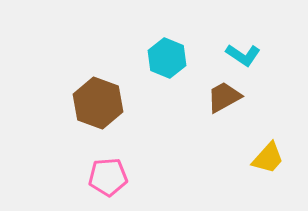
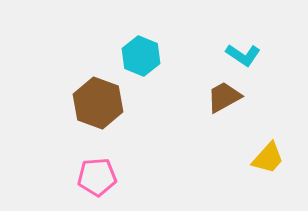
cyan hexagon: moved 26 px left, 2 px up
pink pentagon: moved 11 px left
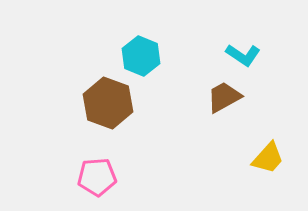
brown hexagon: moved 10 px right
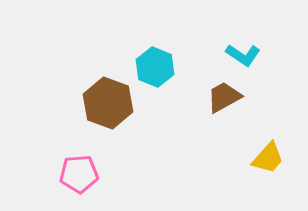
cyan hexagon: moved 14 px right, 11 px down
pink pentagon: moved 18 px left, 3 px up
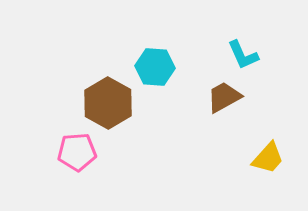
cyan L-shape: rotated 32 degrees clockwise
cyan hexagon: rotated 18 degrees counterclockwise
brown hexagon: rotated 9 degrees clockwise
pink pentagon: moved 2 px left, 22 px up
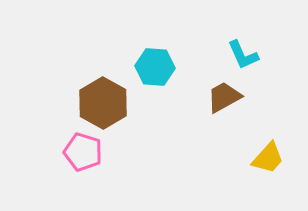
brown hexagon: moved 5 px left
pink pentagon: moved 6 px right; rotated 21 degrees clockwise
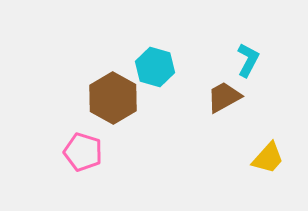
cyan L-shape: moved 5 px right, 5 px down; rotated 128 degrees counterclockwise
cyan hexagon: rotated 12 degrees clockwise
brown hexagon: moved 10 px right, 5 px up
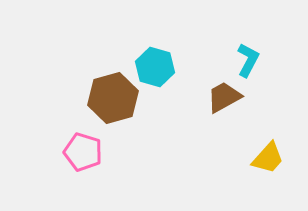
brown hexagon: rotated 15 degrees clockwise
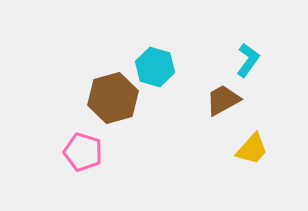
cyan L-shape: rotated 8 degrees clockwise
brown trapezoid: moved 1 px left, 3 px down
yellow trapezoid: moved 16 px left, 9 px up
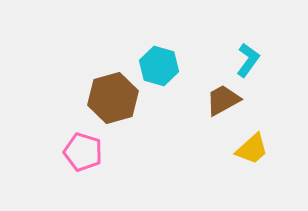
cyan hexagon: moved 4 px right, 1 px up
yellow trapezoid: rotated 6 degrees clockwise
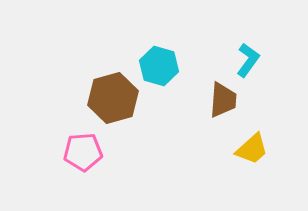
brown trapezoid: rotated 123 degrees clockwise
pink pentagon: rotated 21 degrees counterclockwise
